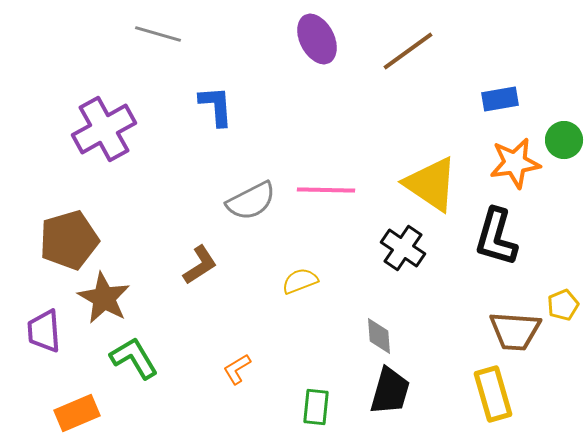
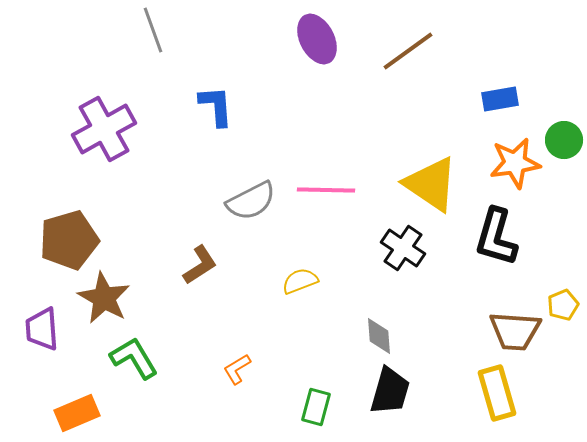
gray line: moved 5 px left, 4 px up; rotated 54 degrees clockwise
purple trapezoid: moved 2 px left, 2 px up
yellow rectangle: moved 4 px right, 1 px up
green rectangle: rotated 9 degrees clockwise
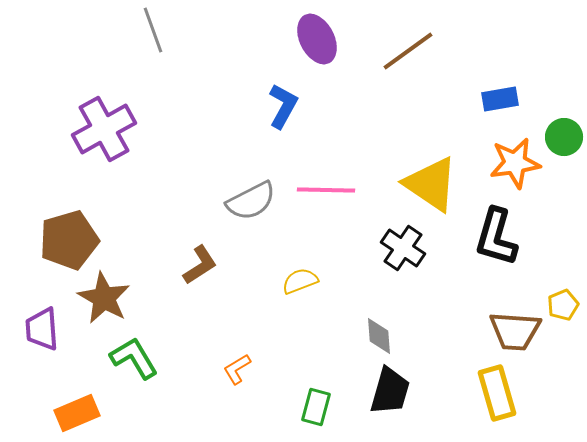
blue L-shape: moved 67 px right; rotated 33 degrees clockwise
green circle: moved 3 px up
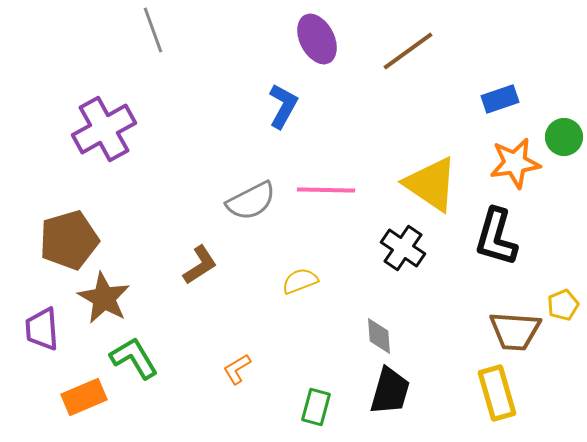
blue rectangle: rotated 9 degrees counterclockwise
orange rectangle: moved 7 px right, 16 px up
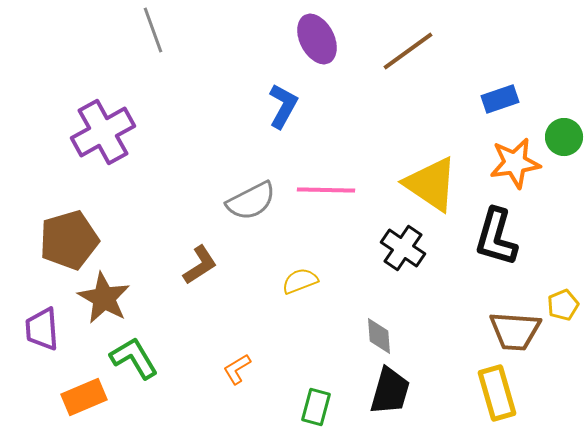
purple cross: moved 1 px left, 3 px down
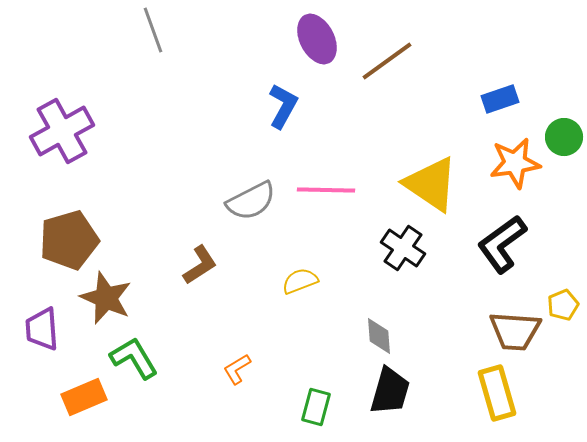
brown line: moved 21 px left, 10 px down
purple cross: moved 41 px left, 1 px up
black L-shape: moved 6 px right, 7 px down; rotated 38 degrees clockwise
brown star: moved 2 px right; rotated 6 degrees counterclockwise
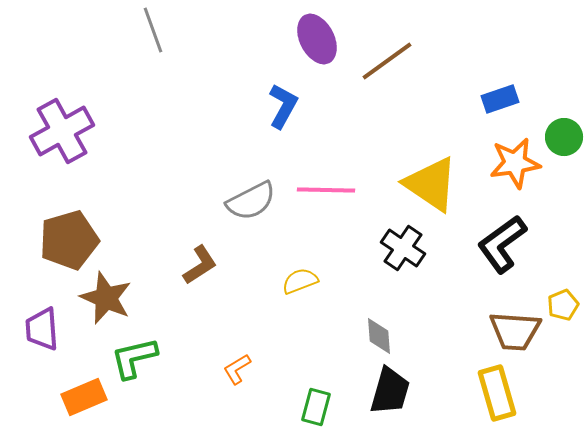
green L-shape: rotated 72 degrees counterclockwise
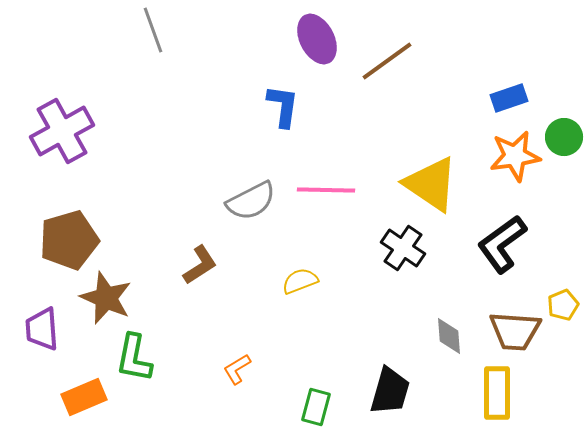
blue rectangle: moved 9 px right, 1 px up
blue L-shape: rotated 21 degrees counterclockwise
orange star: moved 7 px up
gray diamond: moved 70 px right
green L-shape: rotated 66 degrees counterclockwise
yellow rectangle: rotated 16 degrees clockwise
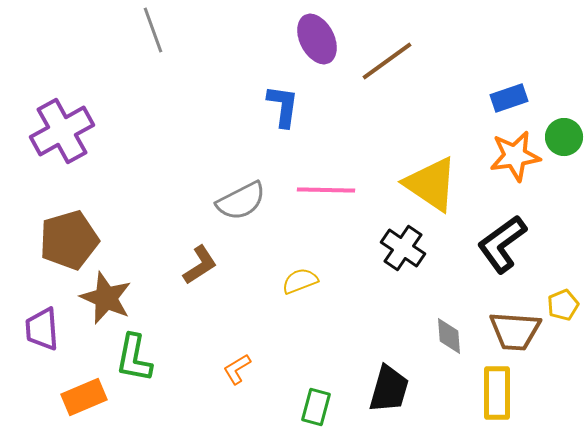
gray semicircle: moved 10 px left
black trapezoid: moved 1 px left, 2 px up
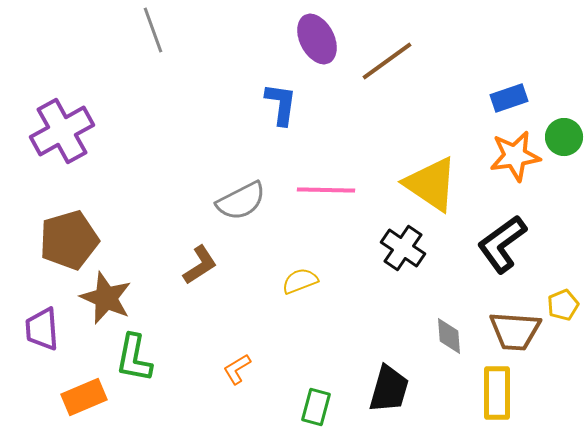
blue L-shape: moved 2 px left, 2 px up
